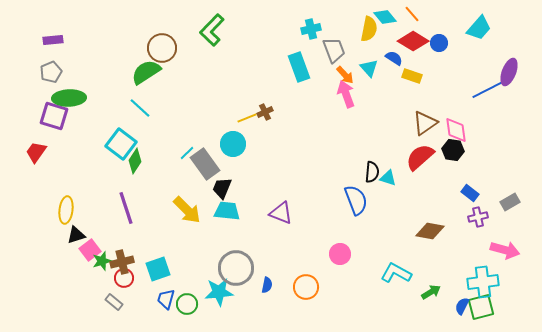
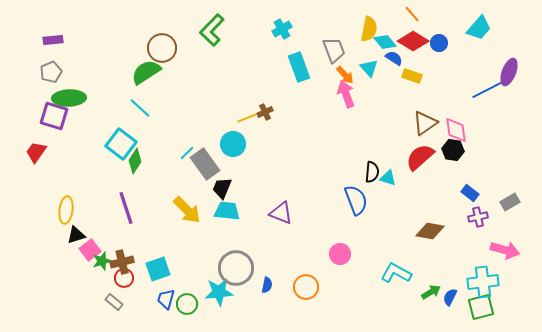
cyan diamond at (385, 17): moved 25 px down
cyan cross at (311, 29): moved 29 px left; rotated 18 degrees counterclockwise
blue semicircle at (462, 306): moved 12 px left, 9 px up
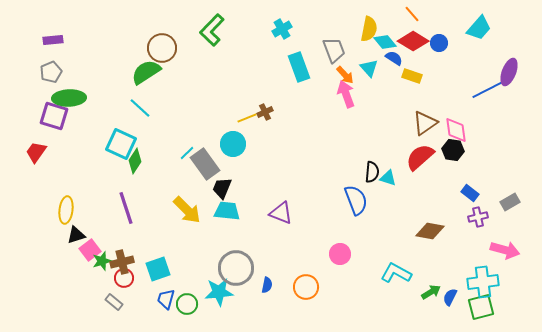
cyan square at (121, 144): rotated 12 degrees counterclockwise
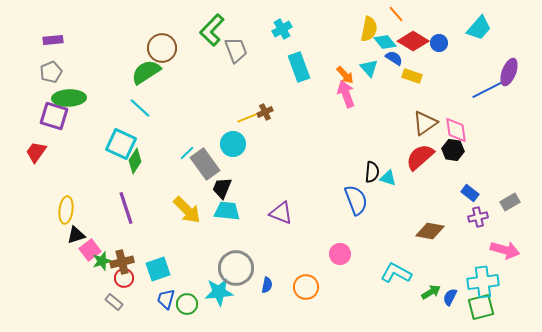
orange line at (412, 14): moved 16 px left
gray trapezoid at (334, 50): moved 98 px left
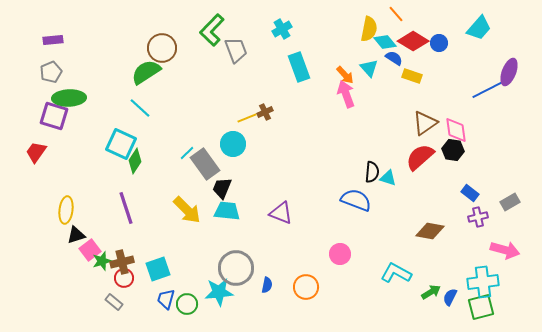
blue semicircle at (356, 200): rotated 48 degrees counterclockwise
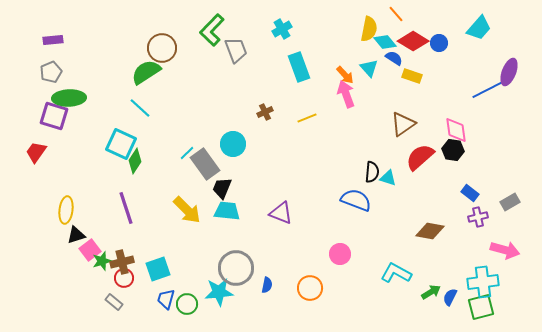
yellow line at (247, 118): moved 60 px right
brown triangle at (425, 123): moved 22 px left, 1 px down
orange circle at (306, 287): moved 4 px right, 1 px down
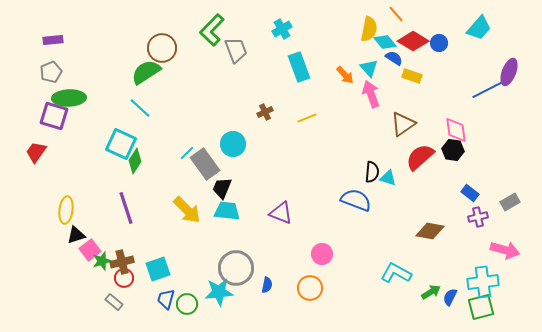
pink arrow at (346, 94): moved 25 px right
pink circle at (340, 254): moved 18 px left
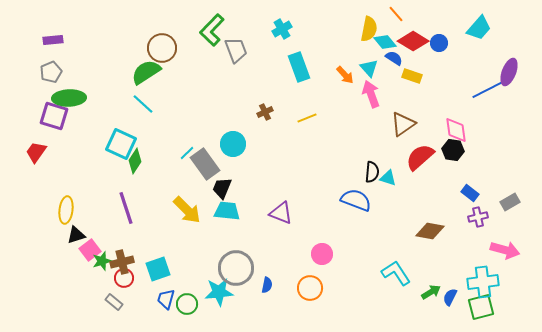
cyan line at (140, 108): moved 3 px right, 4 px up
cyan L-shape at (396, 273): rotated 28 degrees clockwise
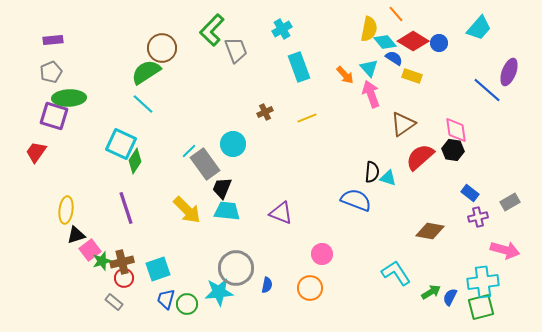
blue line at (487, 90): rotated 68 degrees clockwise
cyan line at (187, 153): moved 2 px right, 2 px up
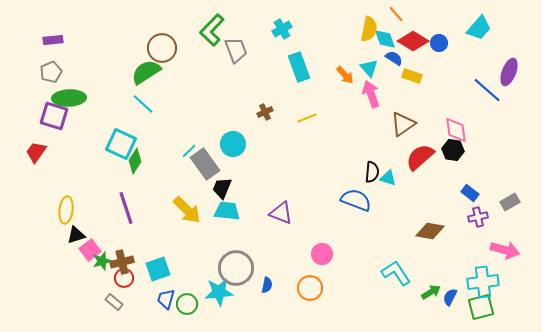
cyan diamond at (385, 42): moved 3 px up; rotated 20 degrees clockwise
